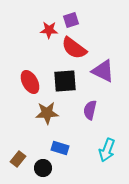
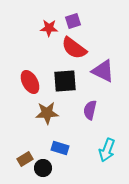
purple square: moved 2 px right, 1 px down
red star: moved 2 px up
brown rectangle: moved 7 px right; rotated 21 degrees clockwise
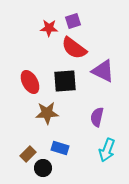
purple semicircle: moved 7 px right, 7 px down
brown rectangle: moved 3 px right, 5 px up; rotated 14 degrees counterclockwise
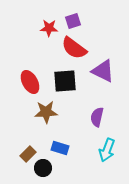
brown star: moved 1 px left, 1 px up
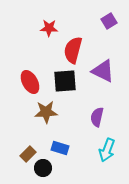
purple square: moved 36 px right; rotated 14 degrees counterclockwise
red semicircle: moved 1 px left, 2 px down; rotated 68 degrees clockwise
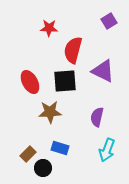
brown star: moved 4 px right
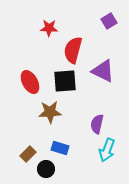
purple semicircle: moved 7 px down
black circle: moved 3 px right, 1 px down
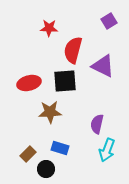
purple triangle: moved 5 px up
red ellipse: moved 1 px left, 1 px down; rotated 75 degrees counterclockwise
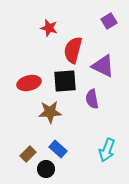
red star: rotated 12 degrees clockwise
purple semicircle: moved 5 px left, 25 px up; rotated 24 degrees counterclockwise
blue rectangle: moved 2 px left, 1 px down; rotated 24 degrees clockwise
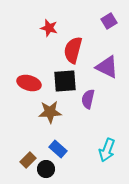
purple triangle: moved 4 px right, 1 px down
red ellipse: rotated 30 degrees clockwise
purple semicircle: moved 4 px left; rotated 24 degrees clockwise
brown rectangle: moved 6 px down
